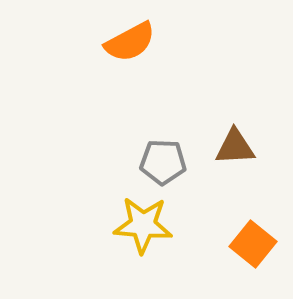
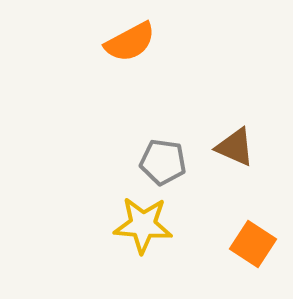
brown triangle: rotated 27 degrees clockwise
gray pentagon: rotated 6 degrees clockwise
orange square: rotated 6 degrees counterclockwise
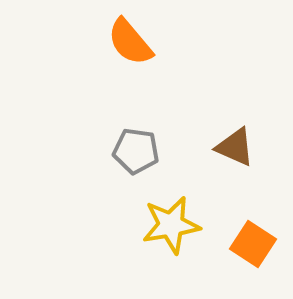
orange semicircle: rotated 78 degrees clockwise
gray pentagon: moved 27 px left, 11 px up
yellow star: moved 28 px right; rotated 14 degrees counterclockwise
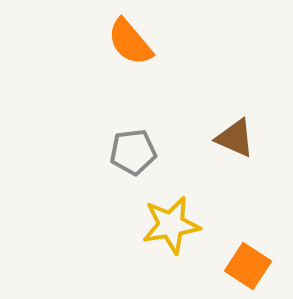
brown triangle: moved 9 px up
gray pentagon: moved 3 px left, 1 px down; rotated 15 degrees counterclockwise
orange square: moved 5 px left, 22 px down
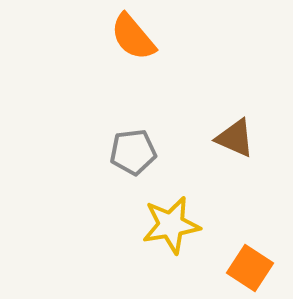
orange semicircle: moved 3 px right, 5 px up
orange square: moved 2 px right, 2 px down
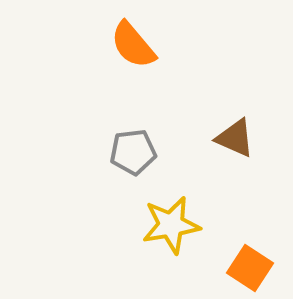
orange semicircle: moved 8 px down
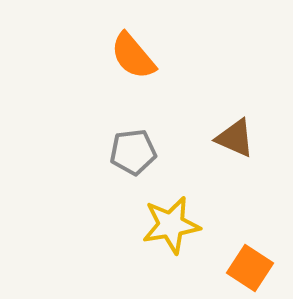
orange semicircle: moved 11 px down
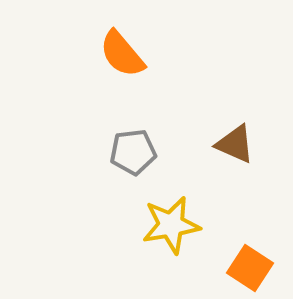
orange semicircle: moved 11 px left, 2 px up
brown triangle: moved 6 px down
